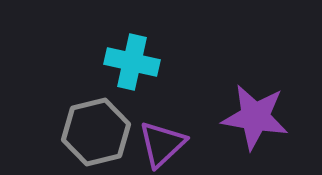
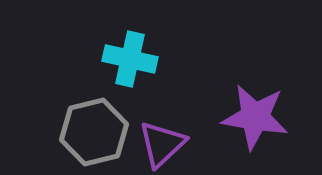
cyan cross: moved 2 px left, 3 px up
gray hexagon: moved 2 px left
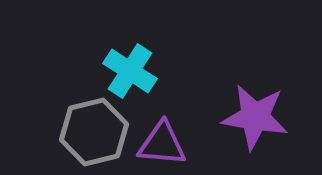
cyan cross: moved 12 px down; rotated 20 degrees clockwise
purple triangle: rotated 48 degrees clockwise
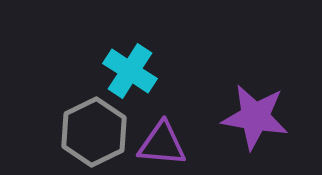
gray hexagon: rotated 12 degrees counterclockwise
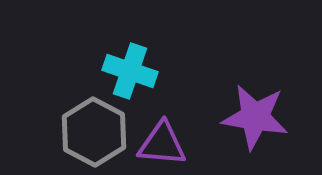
cyan cross: rotated 14 degrees counterclockwise
gray hexagon: rotated 6 degrees counterclockwise
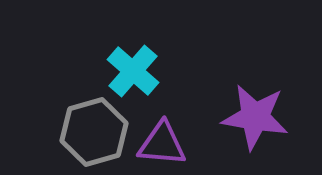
cyan cross: moved 3 px right; rotated 22 degrees clockwise
gray hexagon: rotated 16 degrees clockwise
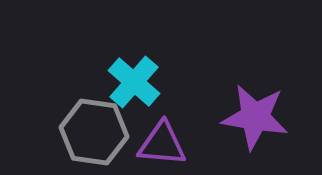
cyan cross: moved 1 px right, 11 px down
gray hexagon: rotated 24 degrees clockwise
